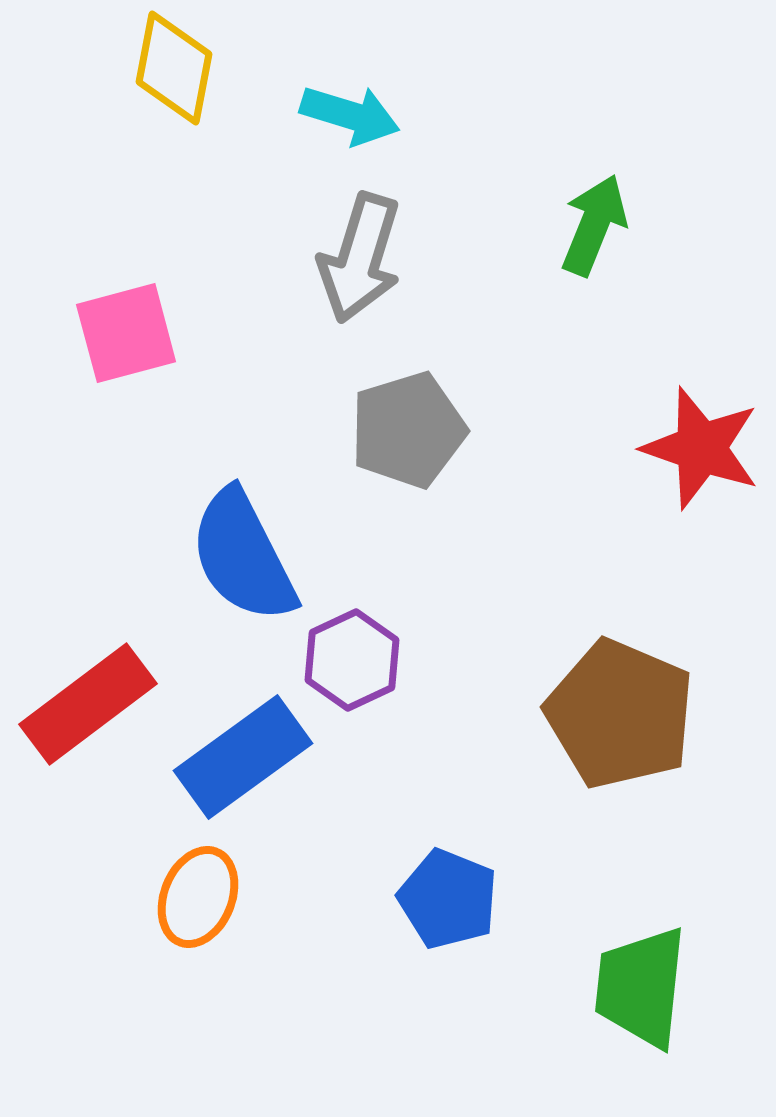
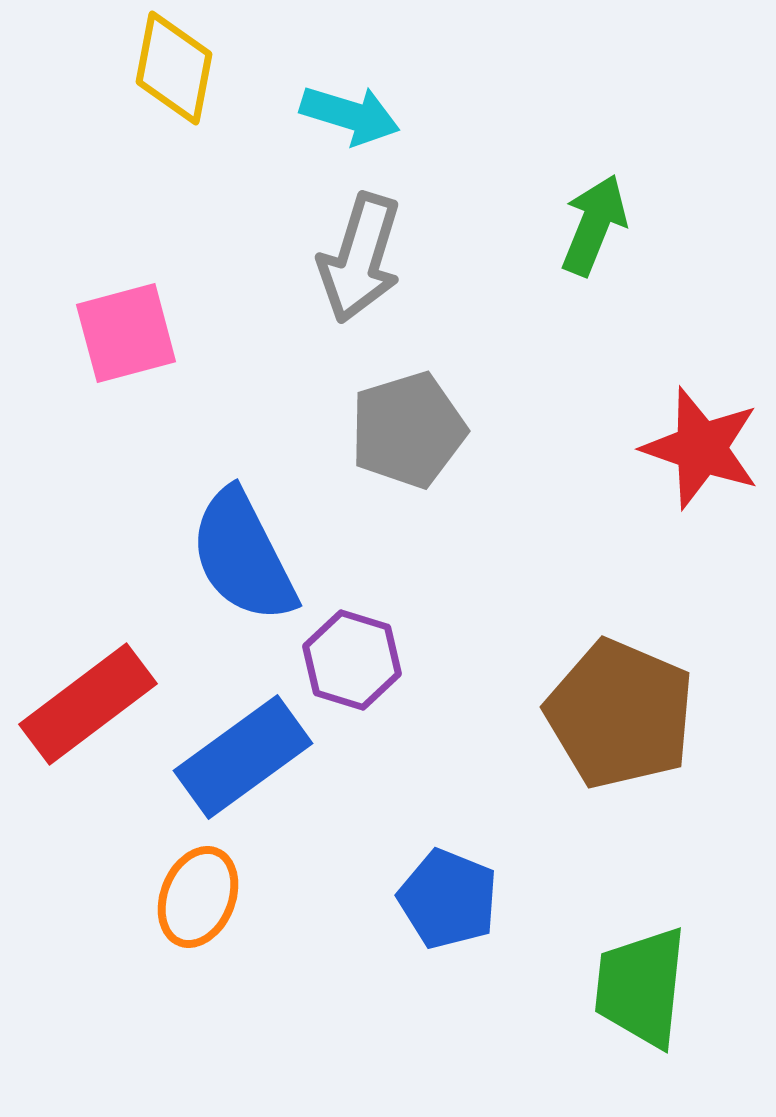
purple hexagon: rotated 18 degrees counterclockwise
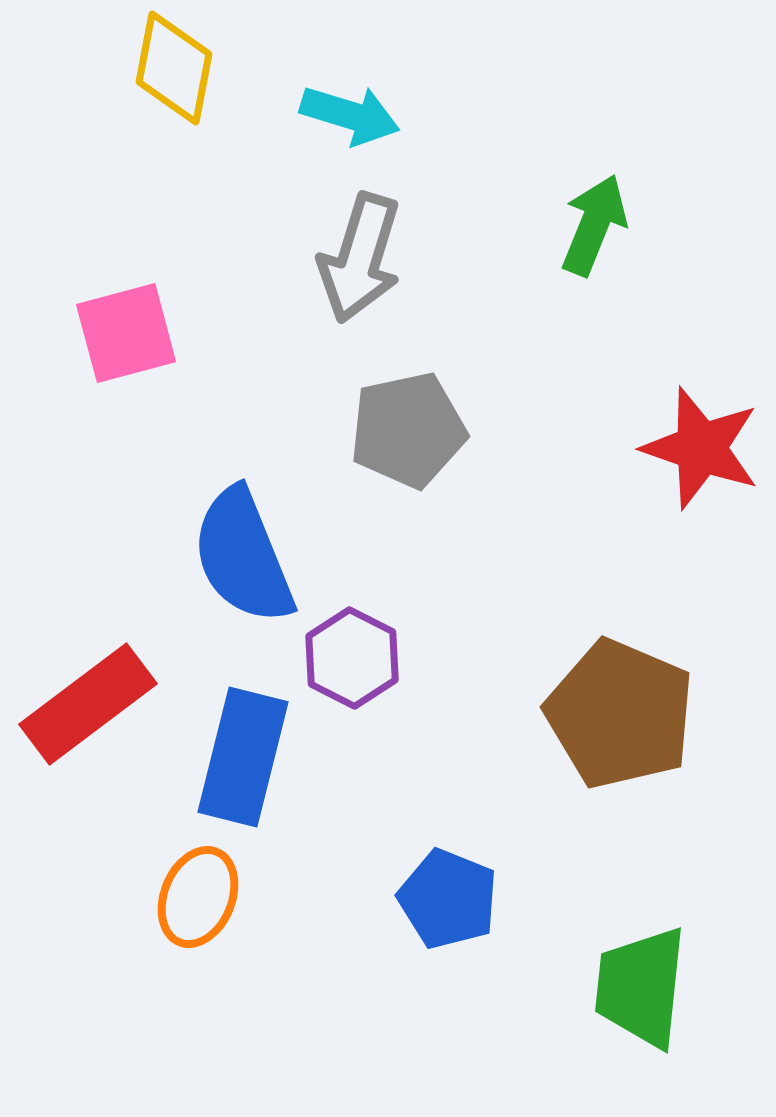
gray pentagon: rotated 5 degrees clockwise
blue semicircle: rotated 5 degrees clockwise
purple hexagon: moved 2 px up; rotated 10 degrees clockwise
blue rectangle: rotated 40 degrees counterclockwise
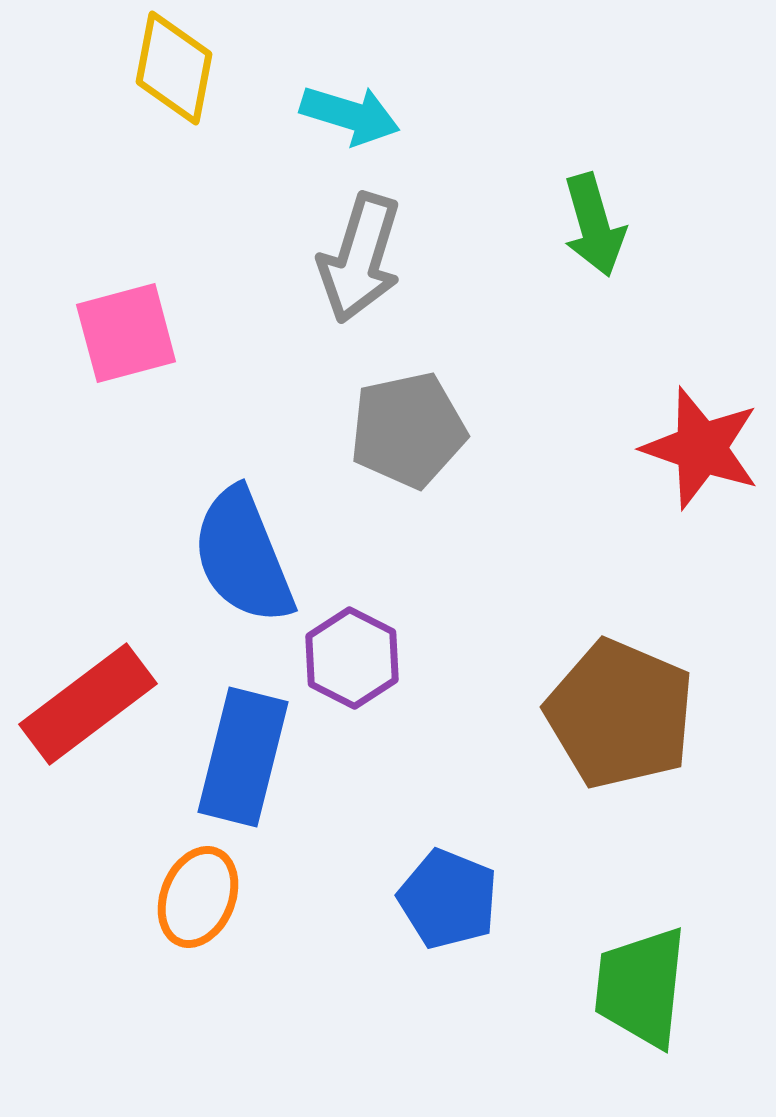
green arrow: rotated 142 degrees clockwise
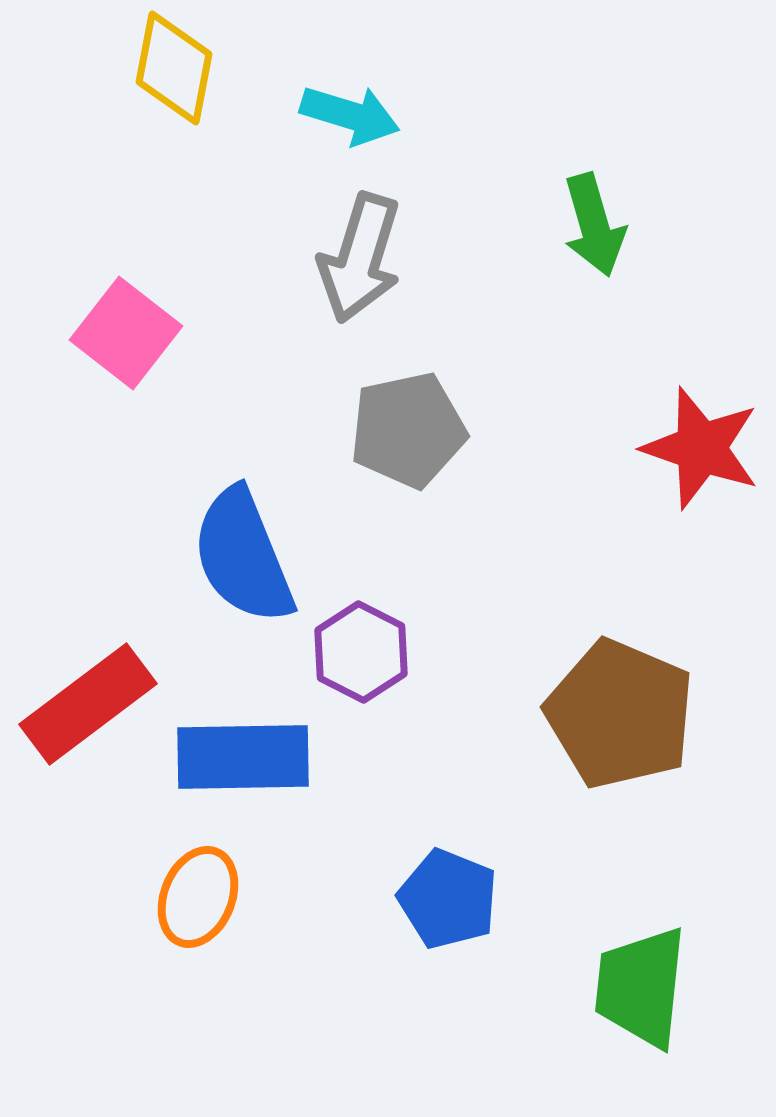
pink square: rotated 37 degrees counterclockwise
purple hexagon: moved 9 px right, 6 px up
blue rectangle: rotated 75 degrees clockwise
